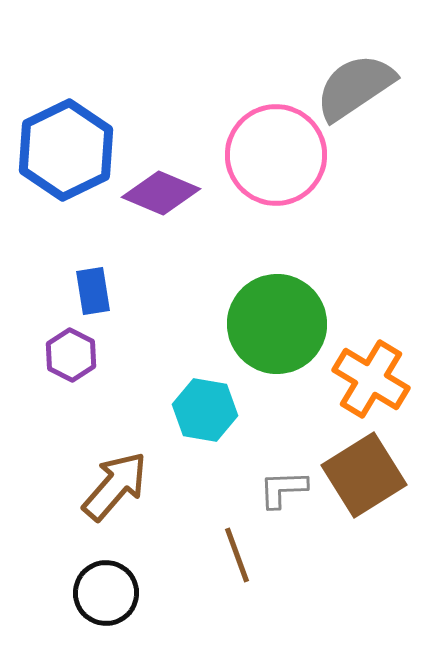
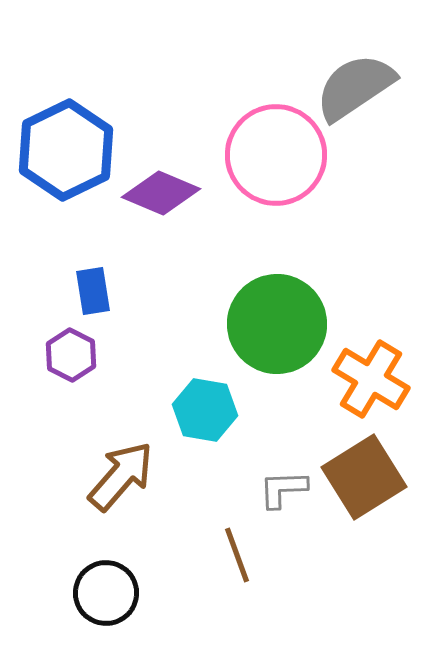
brown square: moved 2 px down
brown arrow: moved 6 px right, 10 px up
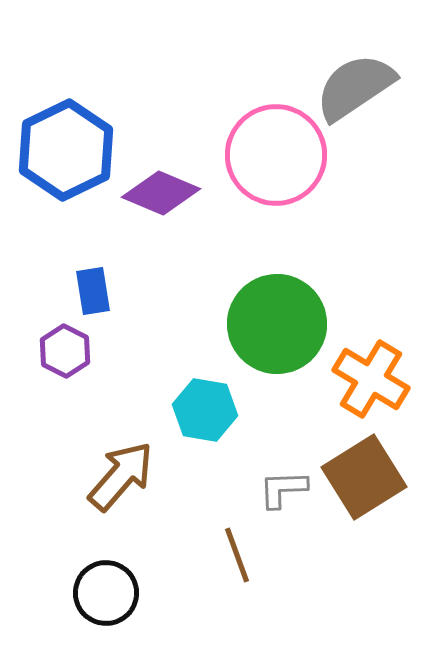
purple hexagon: moved 6 px left, 4 px up
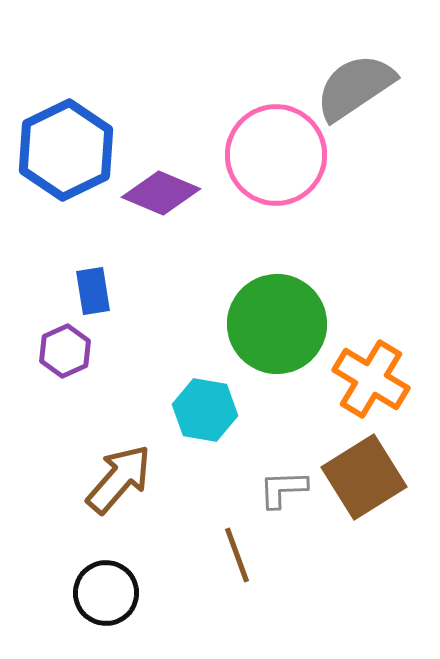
purple hexagon: rotated 9 degrees clockwise
brown arrow: moved 2 px left, 3 px down
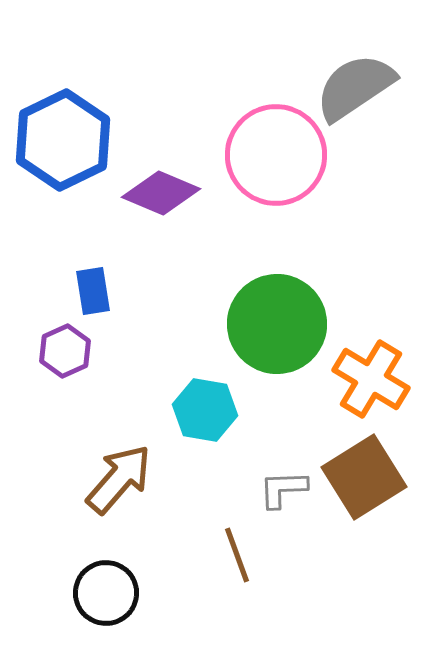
blue hexagon: moved 3 px left, 10 px up
